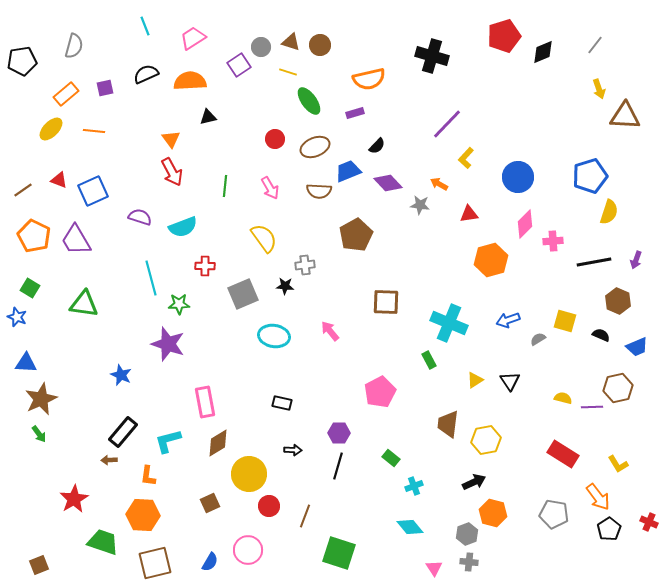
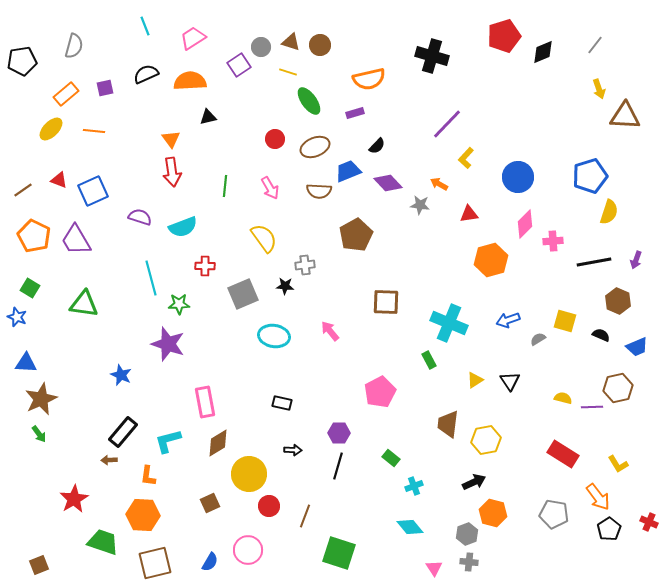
red arrow at (172, 172): rotated 20 degrees clockwise
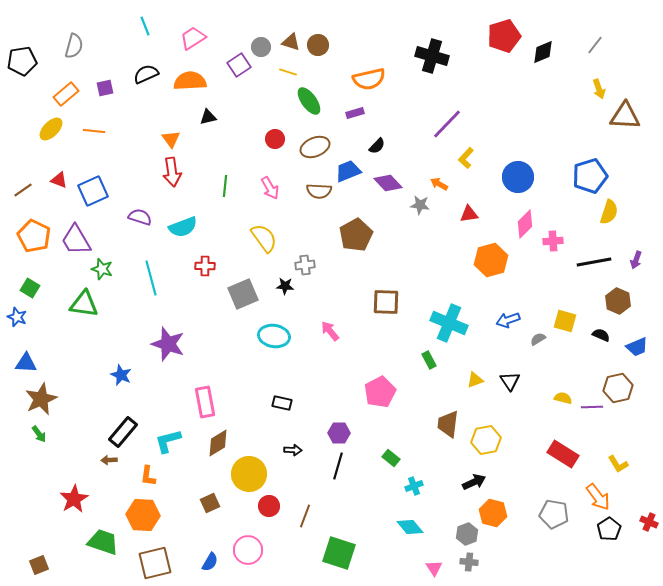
brown circle at (320, 45): moved 2 px left
green star at (179, 304): moved 77 px left, 35 px up; rotated 20 degrees clockwise
yellow triangle at (475, 380): rotated 12 degrees clockwise
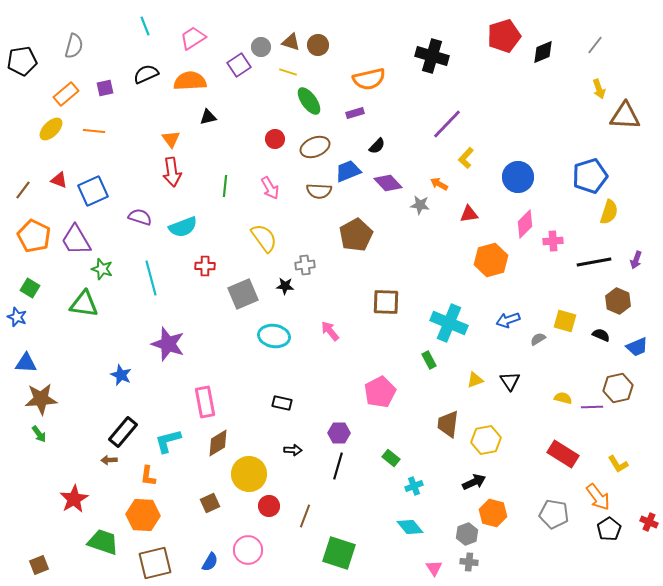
brown line at (23, 190): rotated 18 degrees counterclockwise
brown star at (41, 399): rotated 20 degrees clockwise
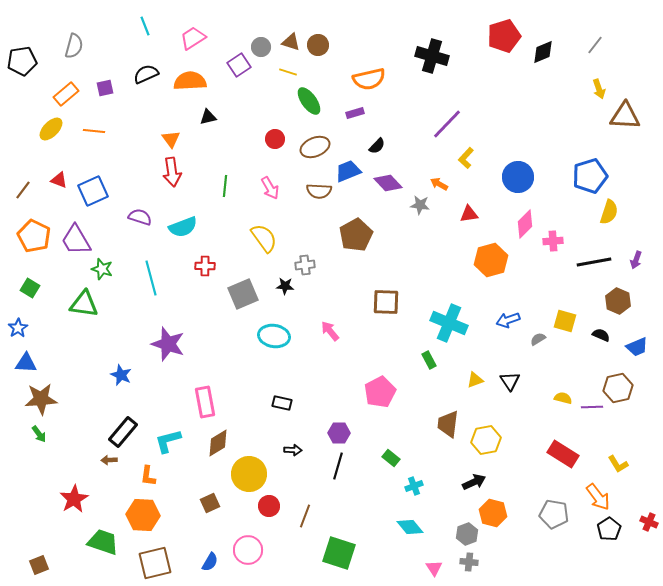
blue star at (17, 317): moved 1 px right, 11 px down; rotated 18 degrees clockwise
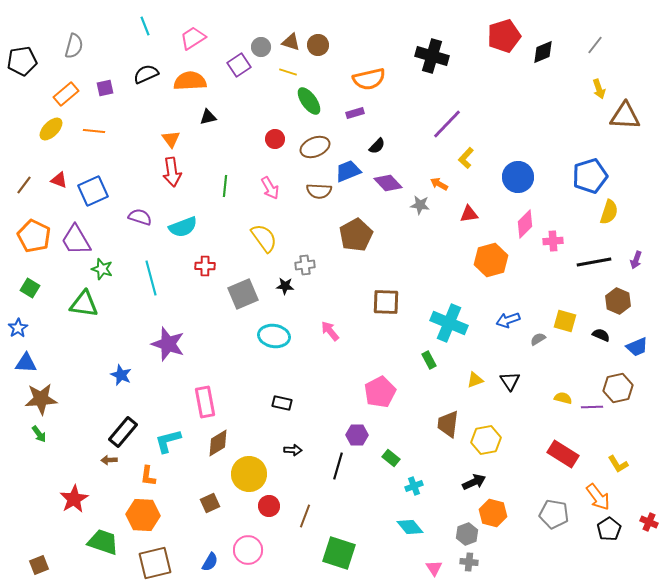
brown line at (23, 190): moved 1 px right, 5 px up
purple hexagon at (339, 433): moved 18 px right, 2 px down
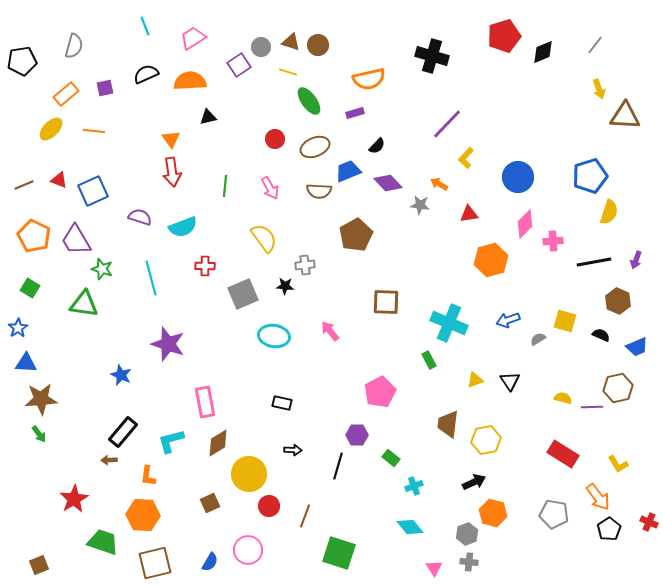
brown line at (24, 185): rotated 30 degrees clockwise
cyan L-shape at (168, 441): moved 3 px right
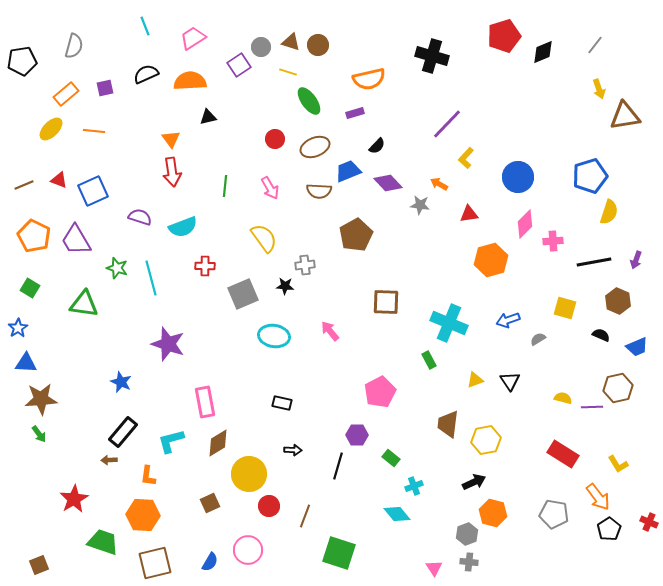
brown triangle at (625, 116): rotated 12 degrees counterclockwise
green star at (102, 269): moved 15 px right, 1 px up
yellow square at (565, 321): moved 13 px up
blue star at (121, 375): moved 7 px down
cyan diamond at (410, 527): moved 13 px left, 13 px up
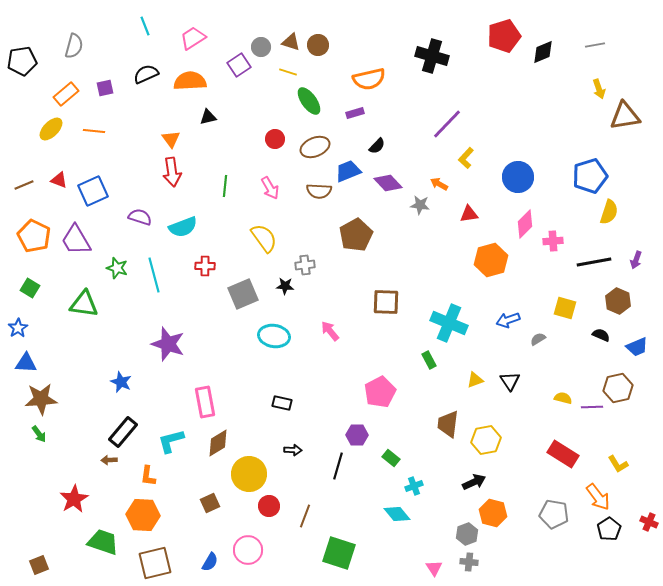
gray line at (595, 45): rotated 42 degrees clockwise
cyan line at (151, 278): moved 3 px right, 3 px up
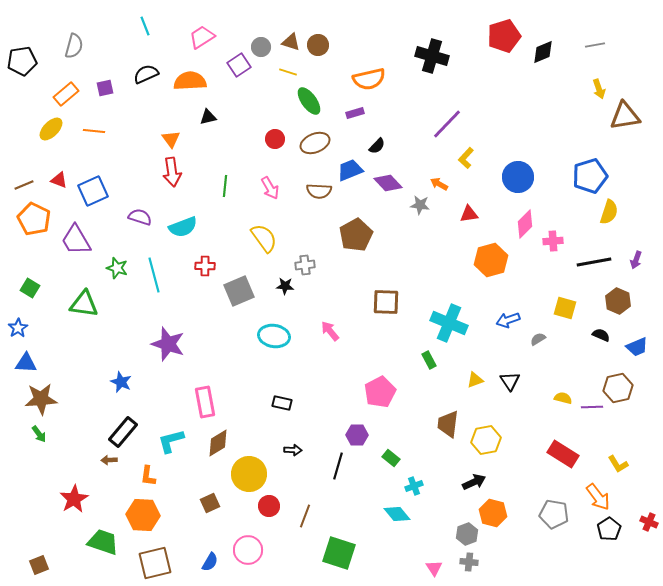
pink trapezoid at (193, 38): moved 9 px right, 1 px up
brown ellipse at (315, 147): moved 4 px up
blue trapezoid at (348, 171): moved 2 px right, 1 px up
orange pentagon at (34, 236): moved 17 px up
gray square at (243, 294): moved 4 px left, 3 px up
